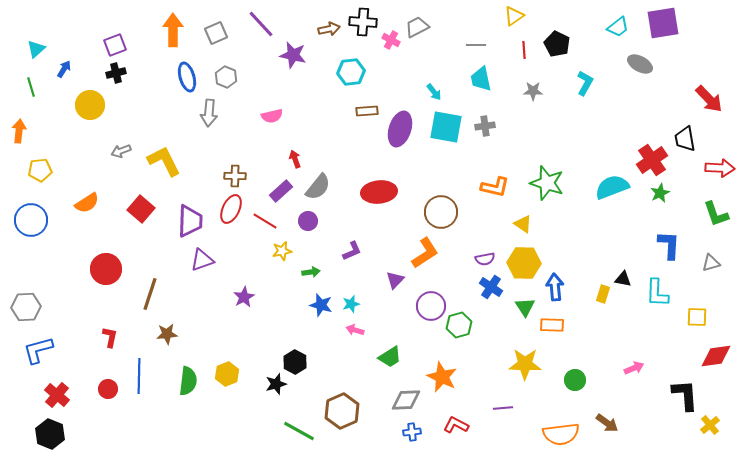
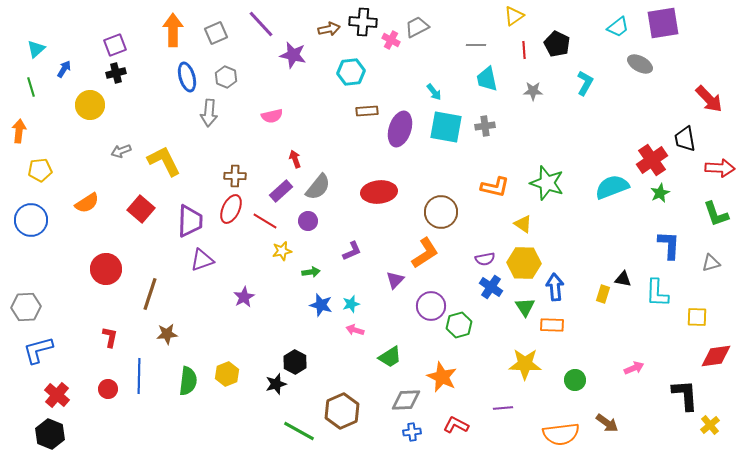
cyan trapezoid at (481, 79): moved 6 px right
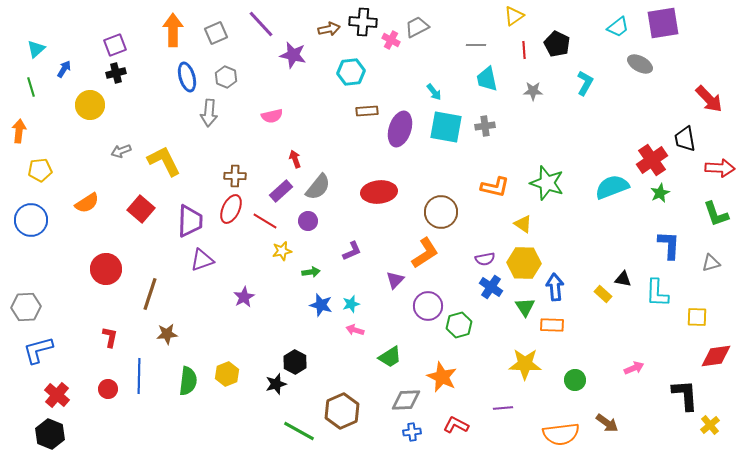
yellow rectangle at (603, 294): rotated 66 degrees counterclockwise
purple circle at (431, 306): moved 3 px left
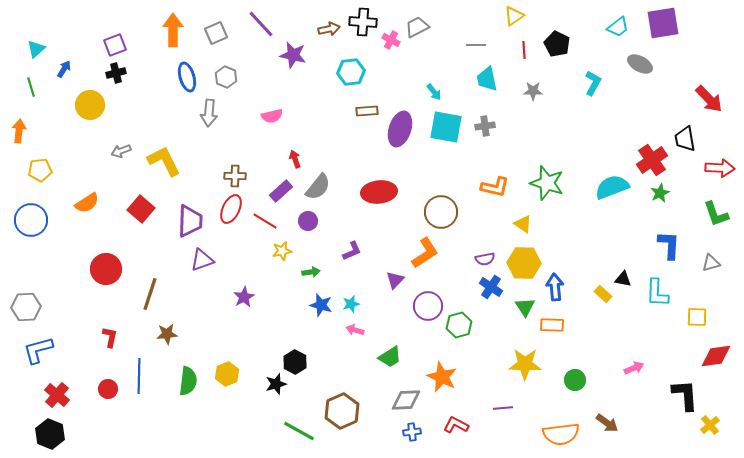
cyan L-shape at (585, 83): moved 8 px right
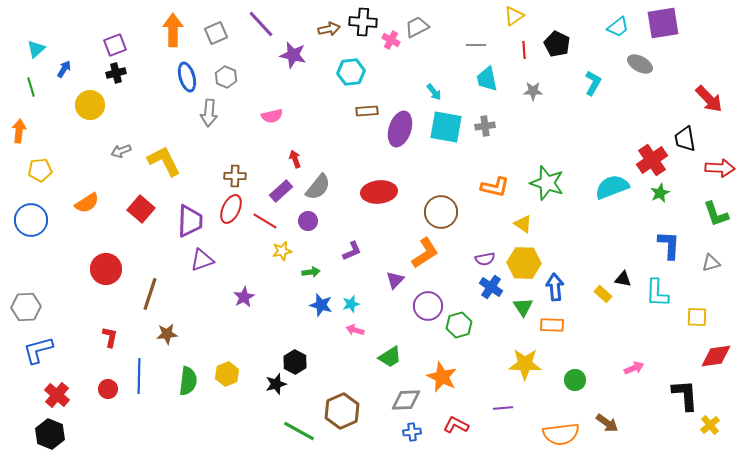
green triangle at (525, 307): moved 2 px left
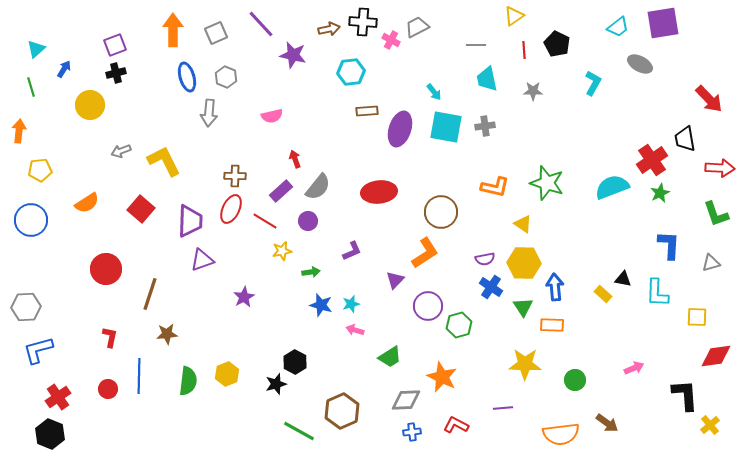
red cross at (57, 395): moved 1 px right, 2 px down; rotated 15 degrees clockwise
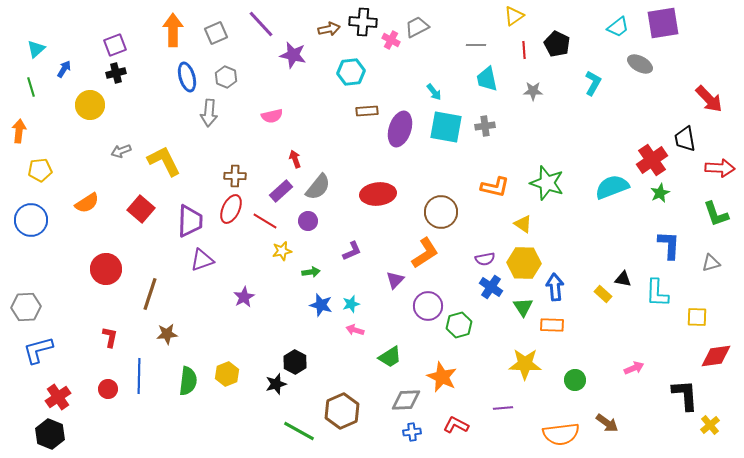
red ellipse at (379, 192): moved 1 px left, 2 px down
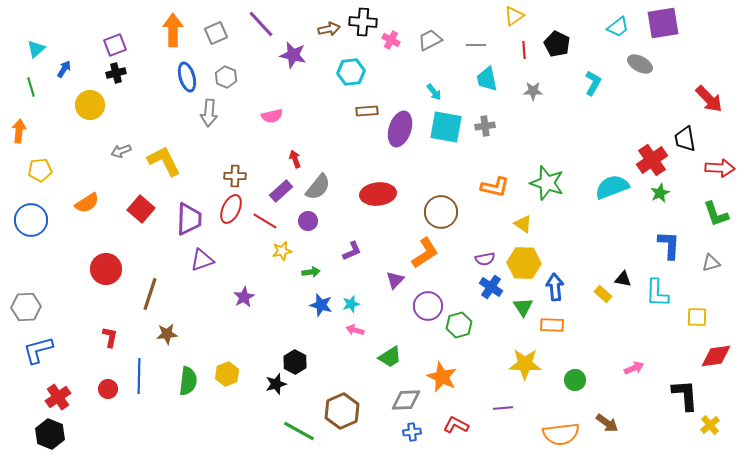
gray trapezoid at (417, 27): moved 13 px right, 13 px down
purple trapezoid at (190, 221): moved 1 px left, 2 px up
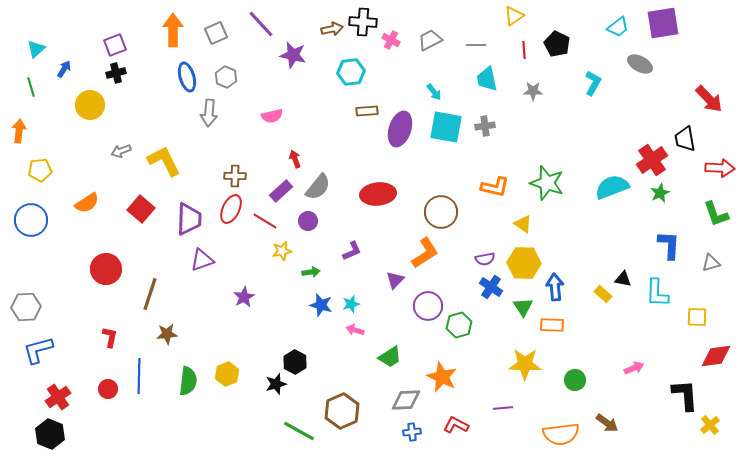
brown arrow at (329, 29): moved 3 px right
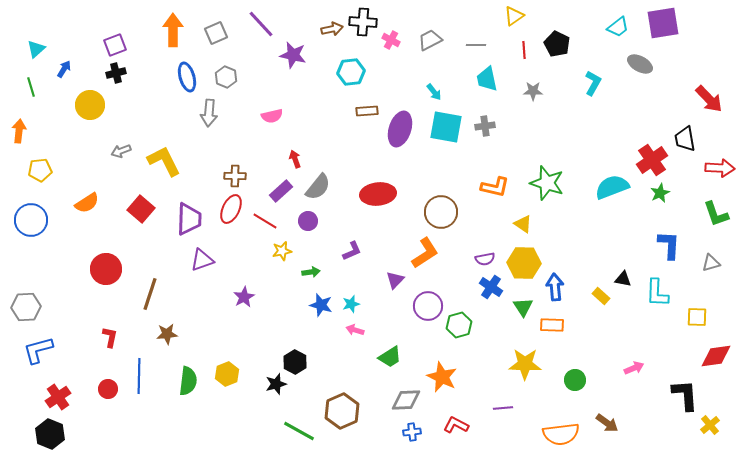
yellow rectangle at (603, 294): moved 2 px left, 2 px down
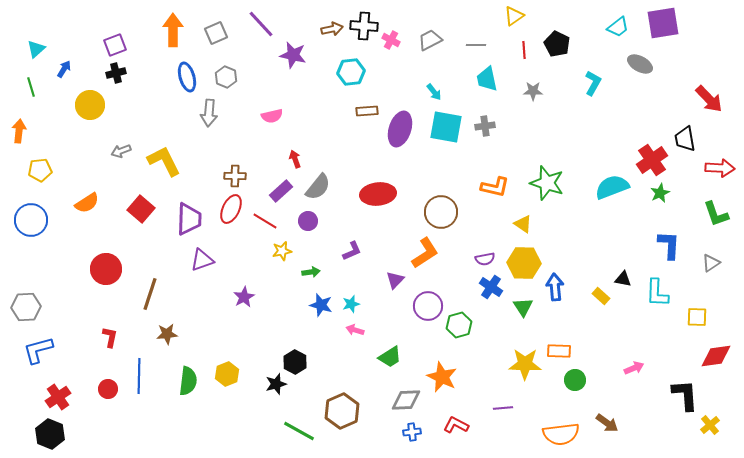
black cross at (363, 22): moved 1 px right, 4 px down
gray triangle at (711, 263): rotated 18 degrees counterclockwise
orange rectangle at (552, 325): moved 7 px right, 26 px down
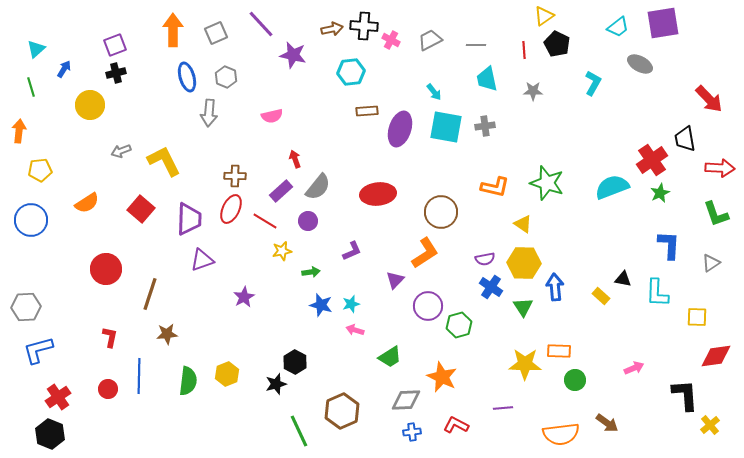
yellow triangle at (514, 16): moved 30 px right
green line at (299, 431): rotated 36 degrees clockwise
